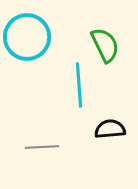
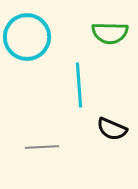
green semicircle: moved 5 px right, 12 px up; rotated 117 degrees clockwise
black semicircle: moved 2 px right; rotated 152 degrees counterclockwise
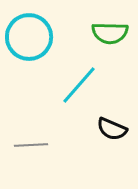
cyan circle: moved 2 px right
cyan line: rotated 45 degrees clockwise
gray line: moved 11 px left, 2 px up
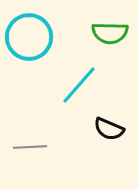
black semicircle: moved 3 px left
gray line: moved 1 px left, 2 px down
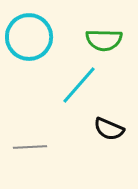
green semicircle: moved 6 px left, 7 px down
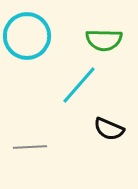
cyan circle: moved 2 px left, 1 px up
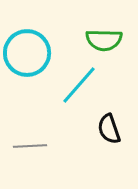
cyan circle: moved 17 px down
black semicircle: rotated 48 degrees clockwise
gray line: moved 1 px up
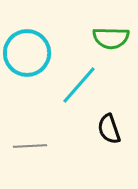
green semicircle: moved 7 px right, 2 px up
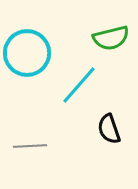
green semicircle: rotated 15 degrees counterclockwise
